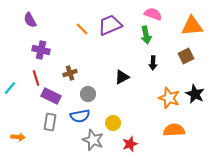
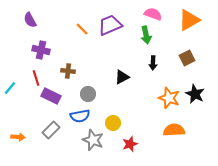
orange triangle: moved 3 px left, 6 px up; rotated 25 degrees counterclockwise
brown square: moved 1 px right, 2 px down
brown cross: moved 2 px left, 2 px up; rotated 24 degrees clockwise
gray rectangle: moved 1 px right, 8 px down; rotated 36 degrees clockwise
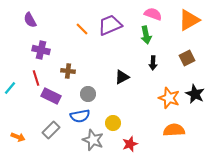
orange arrow: rotated 16 degrees clockwise
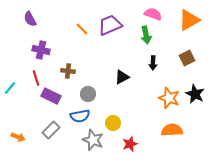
purple semicircle: moved 1 px up
orange semicircle: moved 2 px left
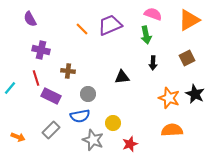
black triangle: rotated 21 degrees clockwise
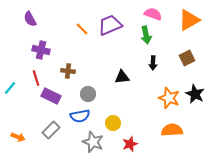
gray star: moved 2 px down
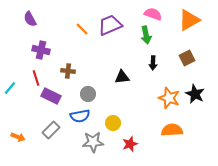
gray star: rotated 25 degrees counterclockwise
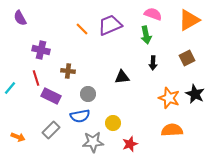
purple semicircle: moved 10 px left, 1 px up
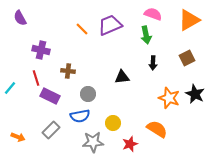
purple rectangle: moved 1 px left
orange semicircle: moved 15 px left, 1 px up; rotated 35 degrees clockwise
